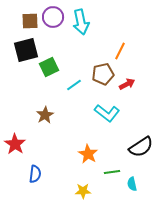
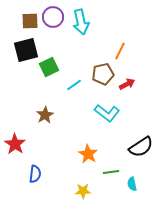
green line: moved 1 px left
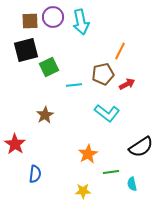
cyan line: rotated 28 degrees clockwise
orange star: rotated 12 degrees clockwise
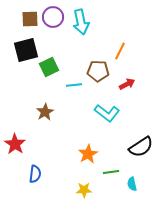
brown square: moved 2 px up
brown pentagon: moved 5 px left, 3 px up; rotated 15 degrees clockwise
brown star: moved 3 px up
yellow star: moved 1 px right, 1 px up
